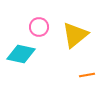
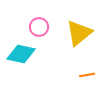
yellow triangle: moved 4 px right, 2 px up
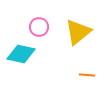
yellow triangle: moved 1 px left, 1 px up
orange line: rotated 14 degrees clockwise
